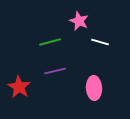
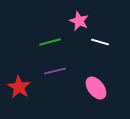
pink ellipse: moved 2 px right; rotated 35 degrees counterclockwise
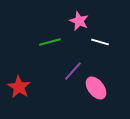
purple line: moved 18 px right; rotated 35 degrees counterclockwise
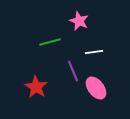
white line: moved 6 px left, 10 px down; rotated 24 degrees counterclockwise
purple line: rotated 65 degrees counterclockwise
red star: moved 17 px right
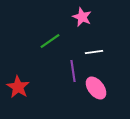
pink star: moved 3 px right, 4 px up
green line: moved 1 px up; rotated 20 degrees counterclockwise
purple line: rotated 15 degrees clockwise
red star: moved 18 px left
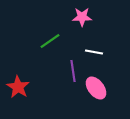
pink star: rotated 24 degrees counterclockwise
white line: rotated 18 degrees clockwise
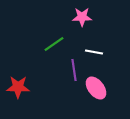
green line: moved 4 px right, 3 px down
purple line: moved 1 px right, 1 px up
red star: rotated 30 degrees counterclockwise
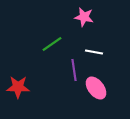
pink star: moved 2 px right; rotated 12 degrees clockwise
green line: moved 2 px left
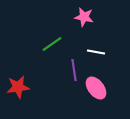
white line: moved 2 px right
red star: rotated 10 degrees counterclockwise
